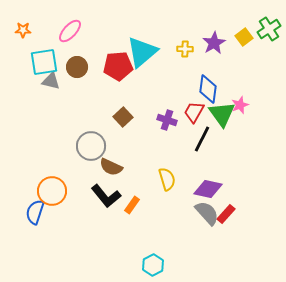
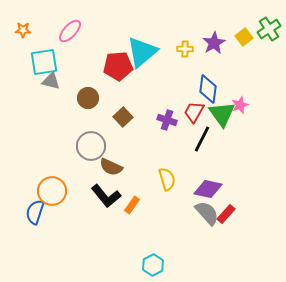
brown circle: moved 11 px right, 31 px down
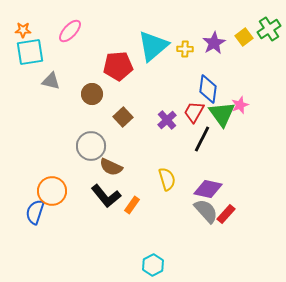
cyan triangle: moved 11 px right, 6 px up
cyan square: moved 14 px left, 10 px up
brown circle: moved 4 px right, 4 px up
purple cross: rotated 30 degrees clockwise
gray semicircle: moved 1 px left, 2 px up
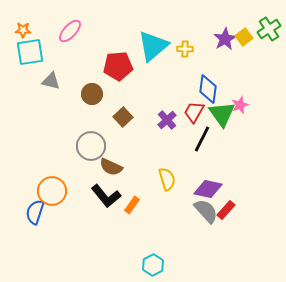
purple star: moved 11 px right, 4 px up
red rectangle: moved 4 px up
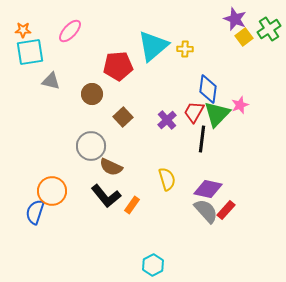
purple star: moved 10 px right, 20 px up; rotated 20 degrees counterclockwise
green triangle: moved 5 px left; rotated 20 degrees clockwise
black line: rotated 20 degrees counterclockwise
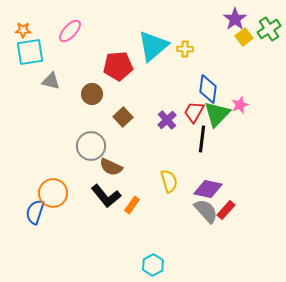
purple star: rotated 15 degrees clockwise
yellow semicircle: moved 2 px right, 2 px down
orange circle: moved 1 px right, 2 px down
